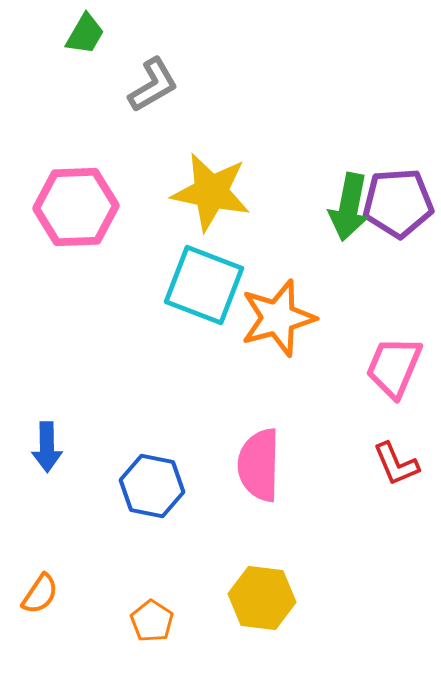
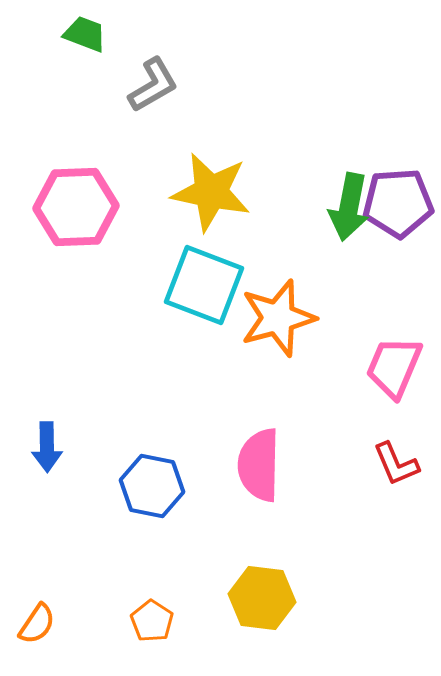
green trapezoid: rotated 99 degrees counterclockwise
orange semicircle: moved 3 px left, 30 px down
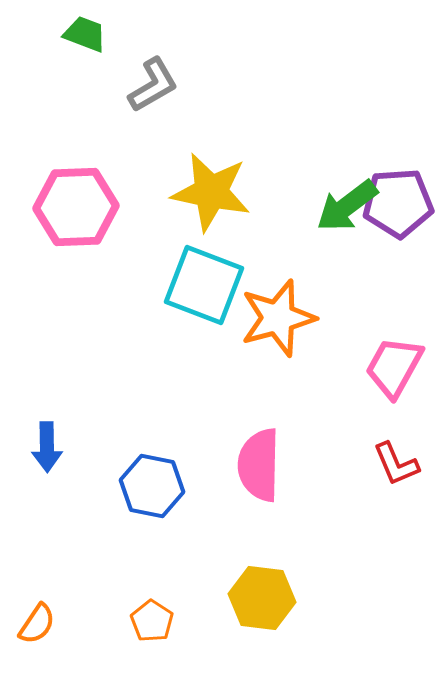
green arrow: moved 2 px left, 1 px up; rotated 42 degrees clockwise
pink trapezoid: rotated 6 degrees clockwise
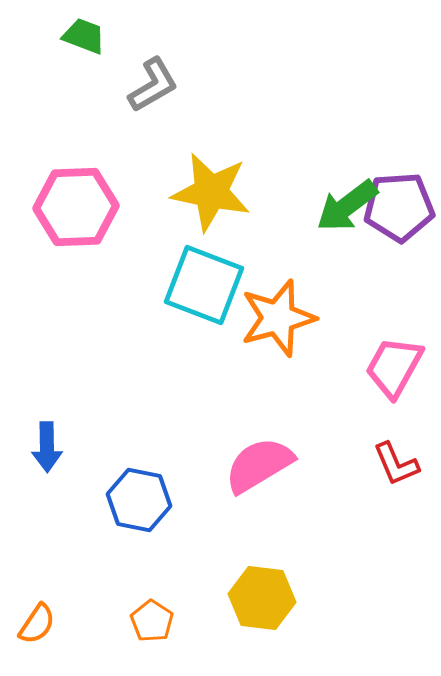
green trapezoid: moved 1 px left, 2 px down
purple pentagon: moved 1 px right, 4 px down
pink semicircle: rotated 58 degrees clockwise
blue hexagon: moved 13 px left, 14 px down
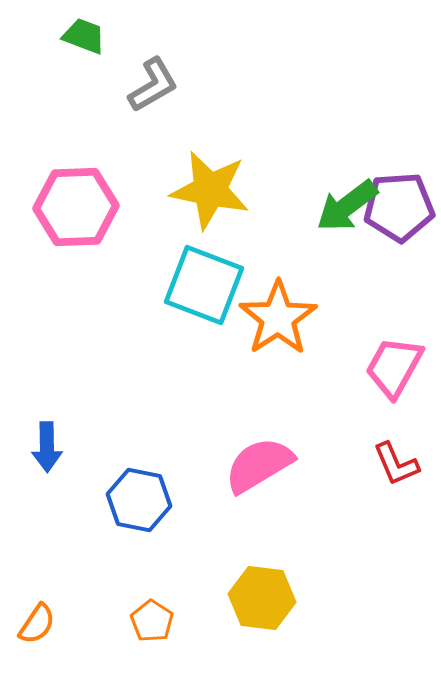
yellow star: moved 1 px left, 2 px up
orange star: rotated 18 degrees counterclockwise
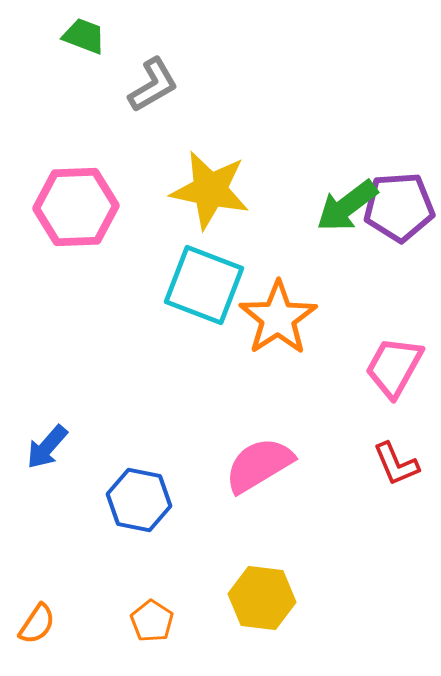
blue arrow: rotated 42 degrees clockwise
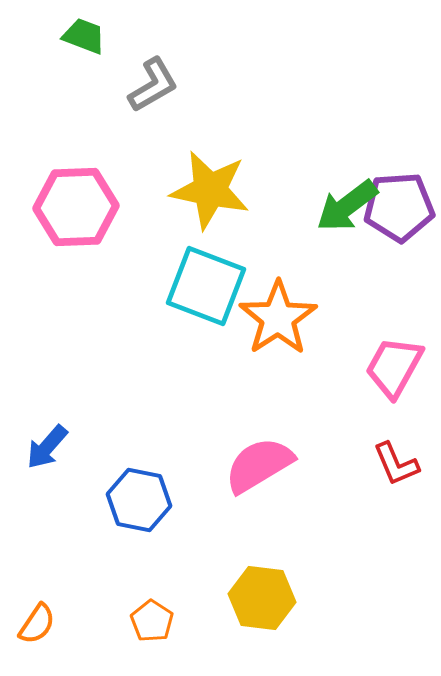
cyan square: moved 2 px right, 1 px down
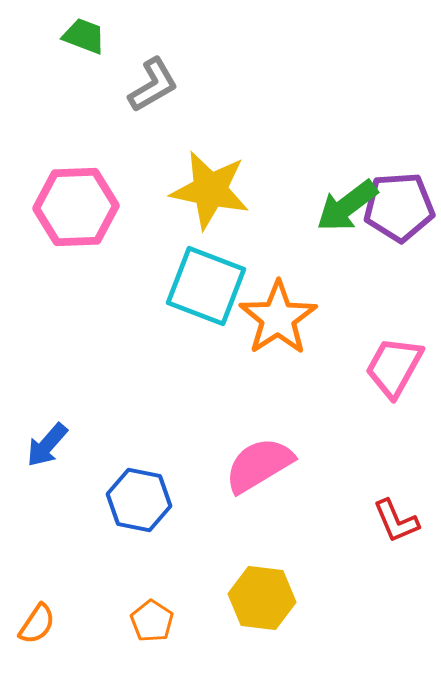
blue arrow: moved 2 px up
red L-shape: moved 57 px down
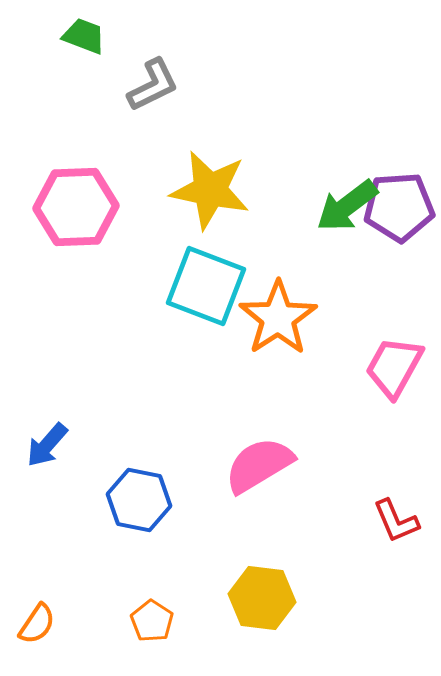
gray L-shape: rotated 4 degrees clockwise
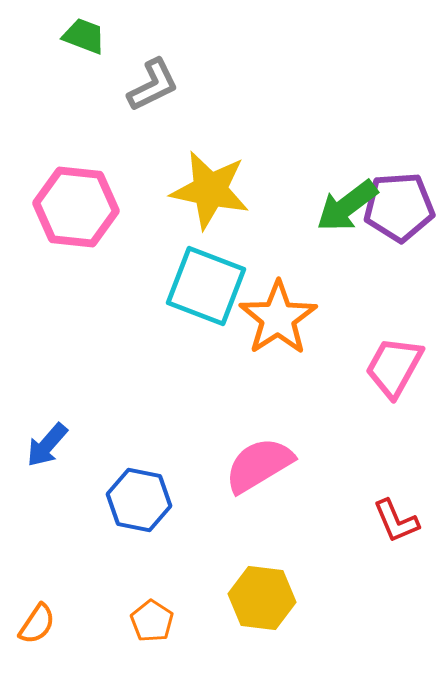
pink hexagon: rotated 8 degrees clockwise
